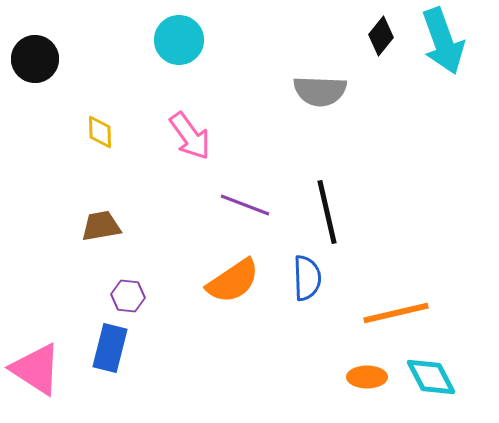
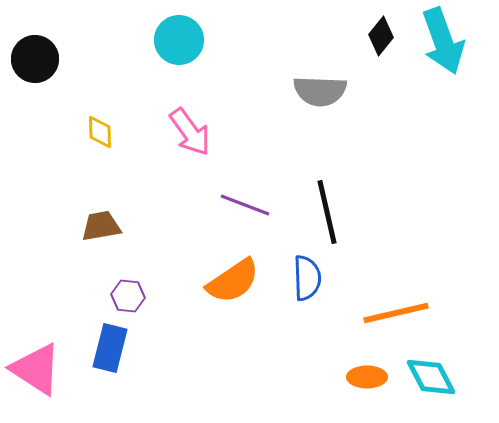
pink arrow: moved 4 px up
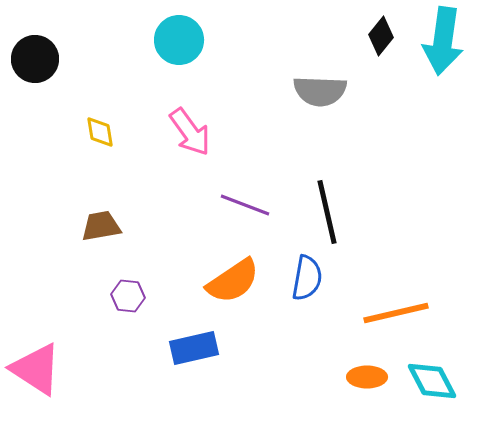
cyan arrow: rotated 28 degrees clockwise
yellow diamond: rotated 8 degrees counterclockwise
blue semicircle: rotated 12 degrees clockwise
blue rectangle: moved 84 px right; rotated 63 degrees clockwise
cyan diamond: moved 1 px right, 4 px down
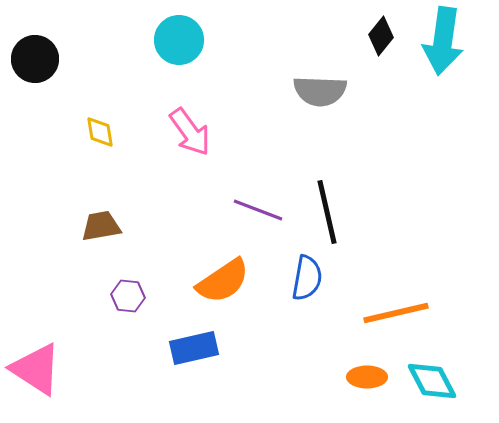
purple line: moved 13 px right, 5 px down
orange semicircle: moved 10 px left
